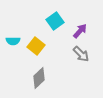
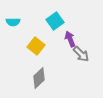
purple arrow: moved 10 px left, 8 px down; rotated 63 degrees counterclockwise
cyan semicircle: moved 19 px up
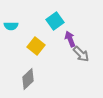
cyan semicircle: moved 2 px left, 4 px down
gray diamond: moved 11 px left, 1 px down
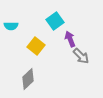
gray arrow: moved 2 px down
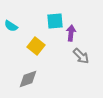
cyan square: rotated 30 degrees clockwise
cyan semicircle: rotated 32 degrees clockwise
purple arrow: moved 1 px right, 6 px up; rotated 28 degrees clockwise
gray diamond: rotated 25 degrees clockwise
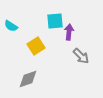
purple arrow: moved 2 px left, 1 px up
yellow square: rotated 18 degrees clockwise
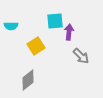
cyan semicircle: rotated 32 degrees counterclockwise
gray diamond: moved 1 px down; rotated 20 degrees counterclockwise
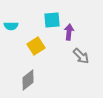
cyan square: moved 3 px left, 1 px up
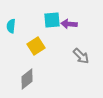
cyan semicircle: rotated 96 degrees clockwise
purple arrow: moved 8 px up; rotated 91 degrees counterclockwise
gray diamond: moved 1 px left, 1 px up
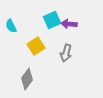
cyan square: rotated 18 degrees counterclockwise
cyan semicircle: rotated 32 degrees counterclockwise
gray arrow: moved 15 px left, 3 px up; rotated 60 degrees clockwise
gray diamond: rotated 15 degrees counterclockwise
